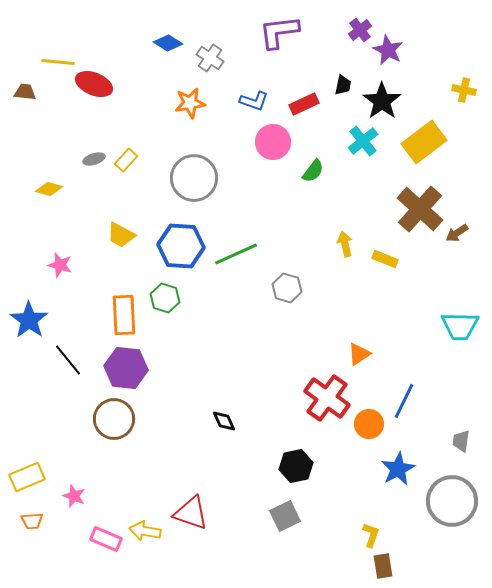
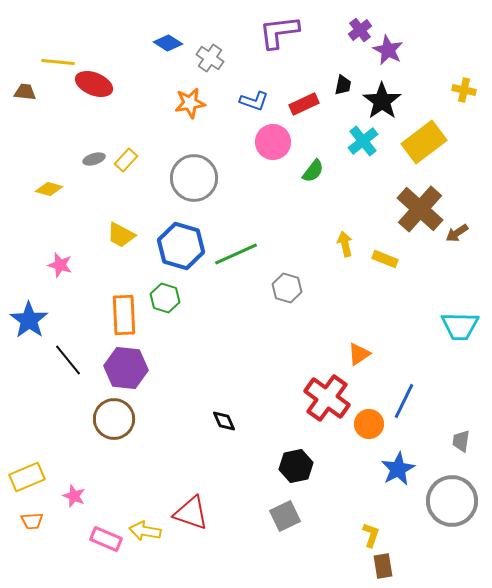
blue hexagon at (181, 246): rotated 12 degrees clockwise
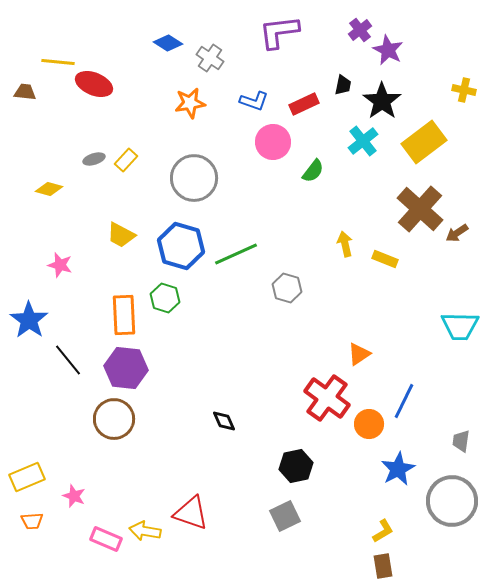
yellow L-shape at (371, 535): moved 12 px right, 4 px up; rotated 40 degrees clockwise
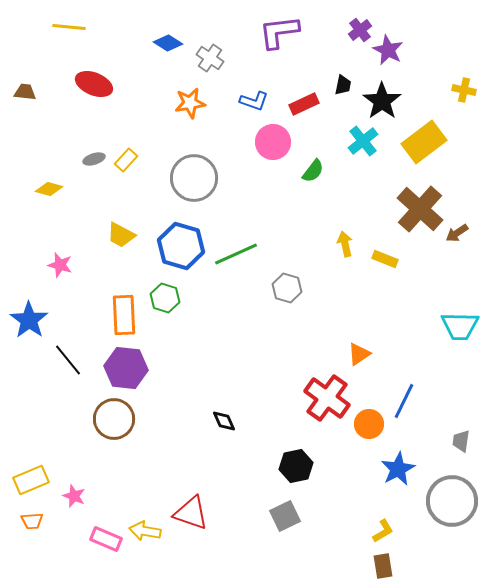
yellow line at (58, 62): moved 11 px right, 35 px up
yellow rectangle at (27, 477): moved 4 px right, 3 px down
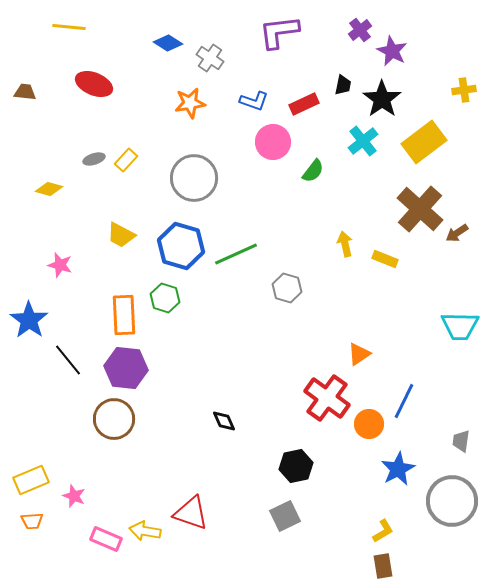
purple star at (388, 50): moved 4 px right, 1 px down
yellow cross at (464, 90): rotated 20 degrees counterclockwise
black star at (382, 101): moved 2 px up
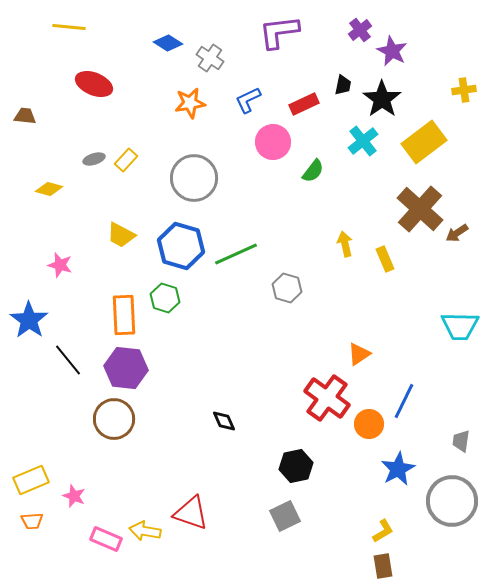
brown trapezoid at (25, 92): moved 24 px down
blue L-shape at (254, 101): moved 6 px left, 1 px up; rotated 136 degrees clockwise
yellow rectangle at (385, 259): rotated 45 degrees clockwise
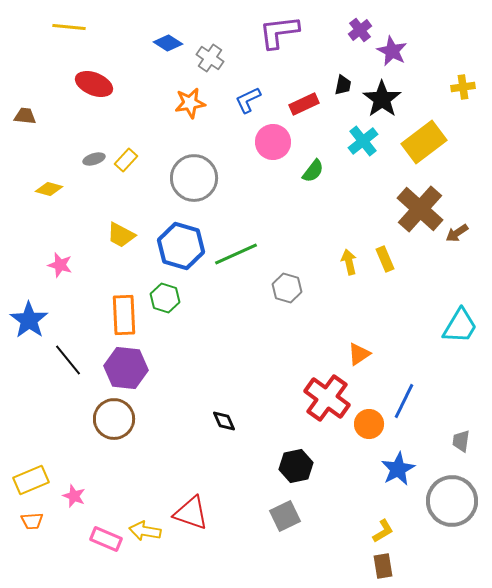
yellow cross at (464, 90): moved 1 px left, 3 px up
yellow arrow at (345, 244): moved 4 px right, 18 px down
cyan trapezoid at (460, 326): rotated 60 degrees counterclockwise
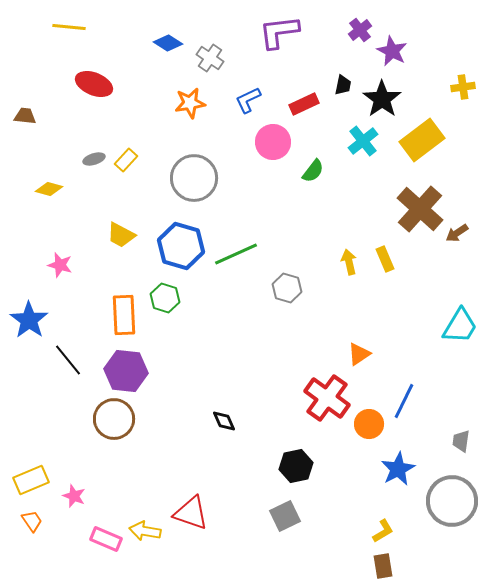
yellow rectangle at (424, 142): moved 2 px left, 2 px up
purple hexagon at (126, 368): moved 3 px down
orange trapezoid at (32, 521): rotated 120 degrees counterclockwise
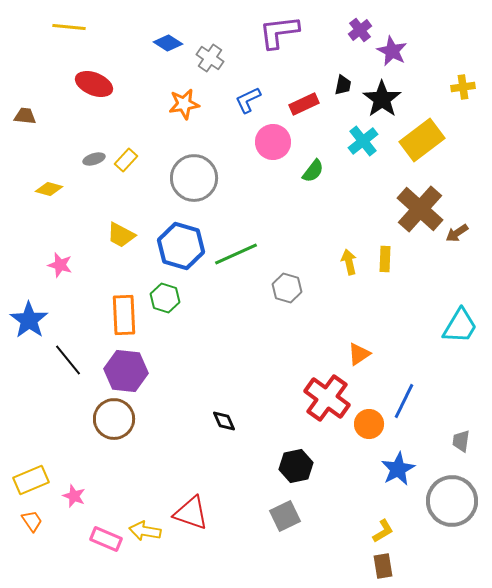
orange star at (190, 103): moved 6 px left, 1 px down
yellow rectangle at (385, 259): rotated 25 degrees clockwise
